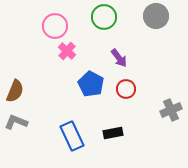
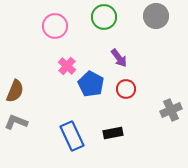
pink cross: moved 15 px down
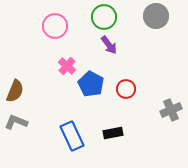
purple arrow: moved 10 px left, 13 px up
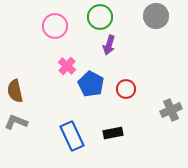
green circle: moved 4 px left
purple arrow: rotated 54 degrees clockwise
brown semicircle: rotated 145 degrees clockwise
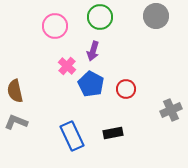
purple arrow: moved 16 px left, 6 px down
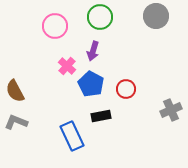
brown semicircle: rotated 15 degrees counterclockwise
black rectangle: moved 12 px left, 17 px up
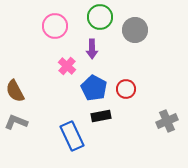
gray circle: moved 21 px left, 14 px down
purple arrow: moved 1 px left, 2 px up; rotated 18 degrees counterclockwise
blue pentagon: moved 3 px right, 4 px down
gray cross: moved 4 px left, 11 px down
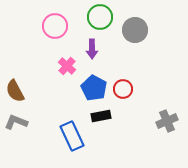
red circle: moved 3 px left
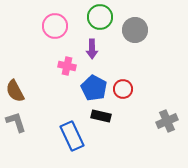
pink cross: rotated 30 degrees counterclockwise
black rectangle: rotated 24 degrees clockwise
gray L-shape: rotated 50 degrees clockwise
